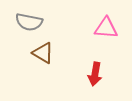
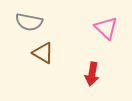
pink triangle: rotated 40 degrees clockwise
red arrow: moved 3 px left
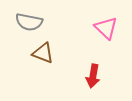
brown triangle: rotated 10 degrees counterclockwise
red arrow: moved 1 px right, 2 px down
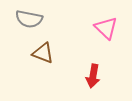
gray semicircle: moved 3 px up
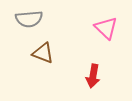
gray semicircle: rotated 16 degrees counterclockwise
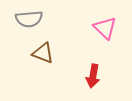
pink triangle: moved 1 px left
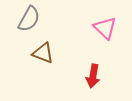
gray semicircle: rotated 56 degrees counterclockwise
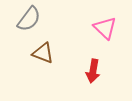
gray semicircle: rotated 8 degrees clockwise
red arrow: moved 5 px up
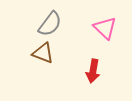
gray semicircle: moved 21 px right, 5 px down
